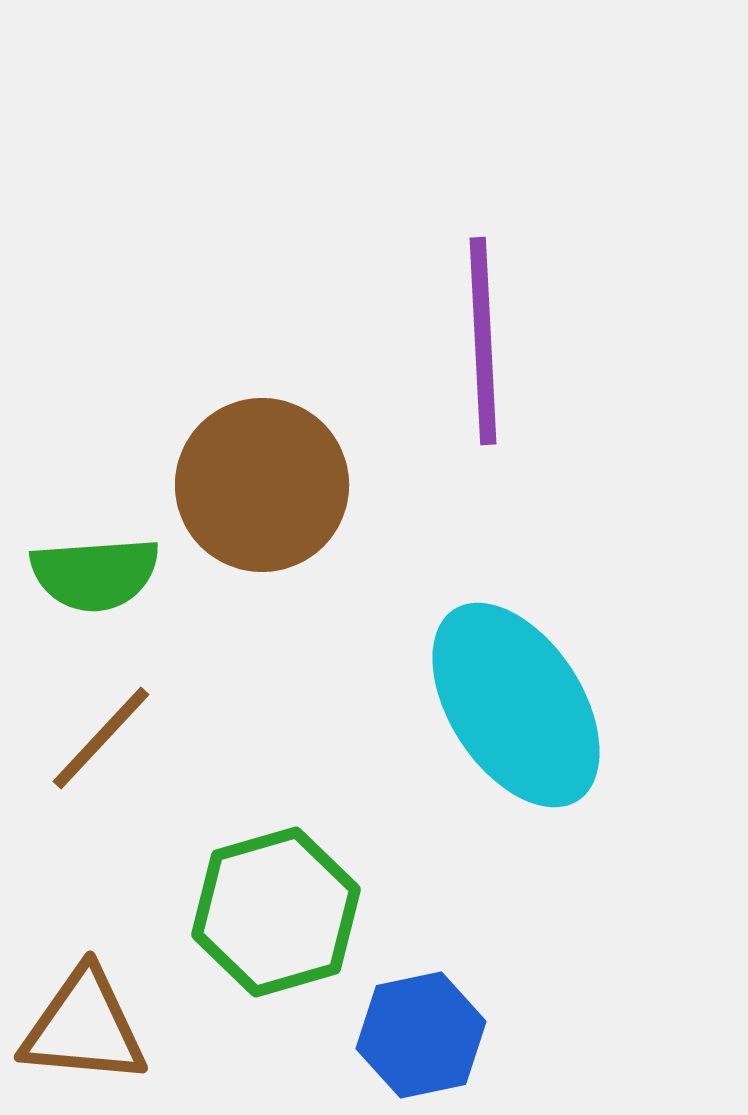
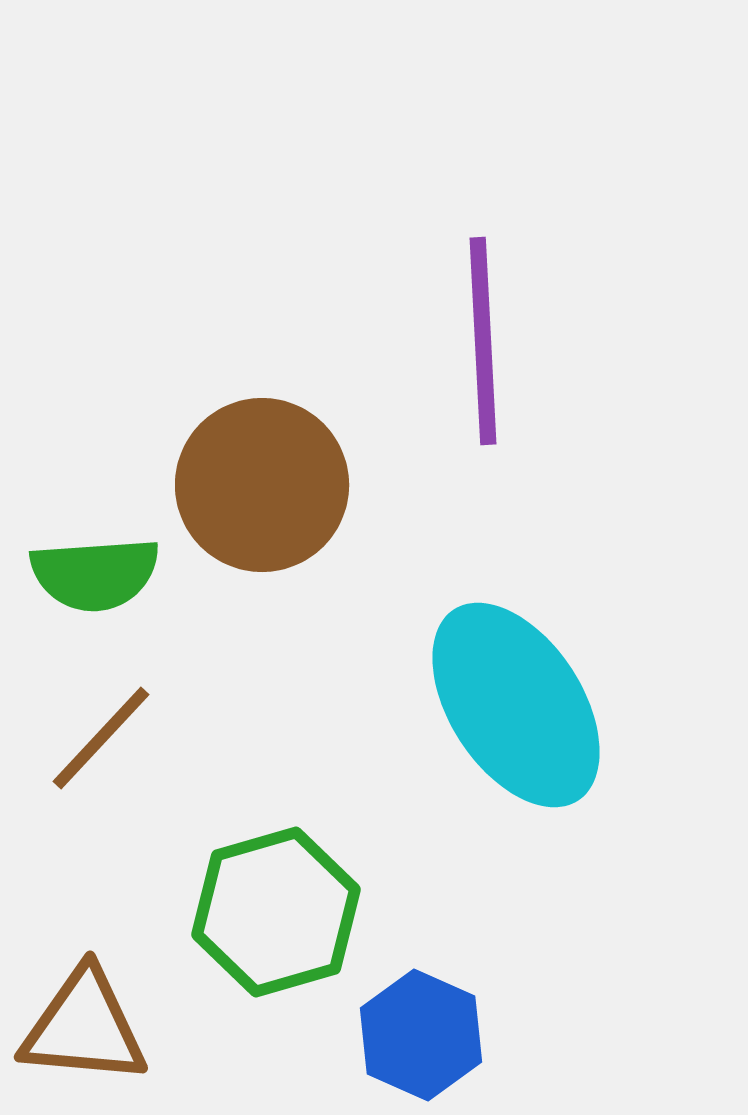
blue hexagon: rotated 24 degrees counterclockwise
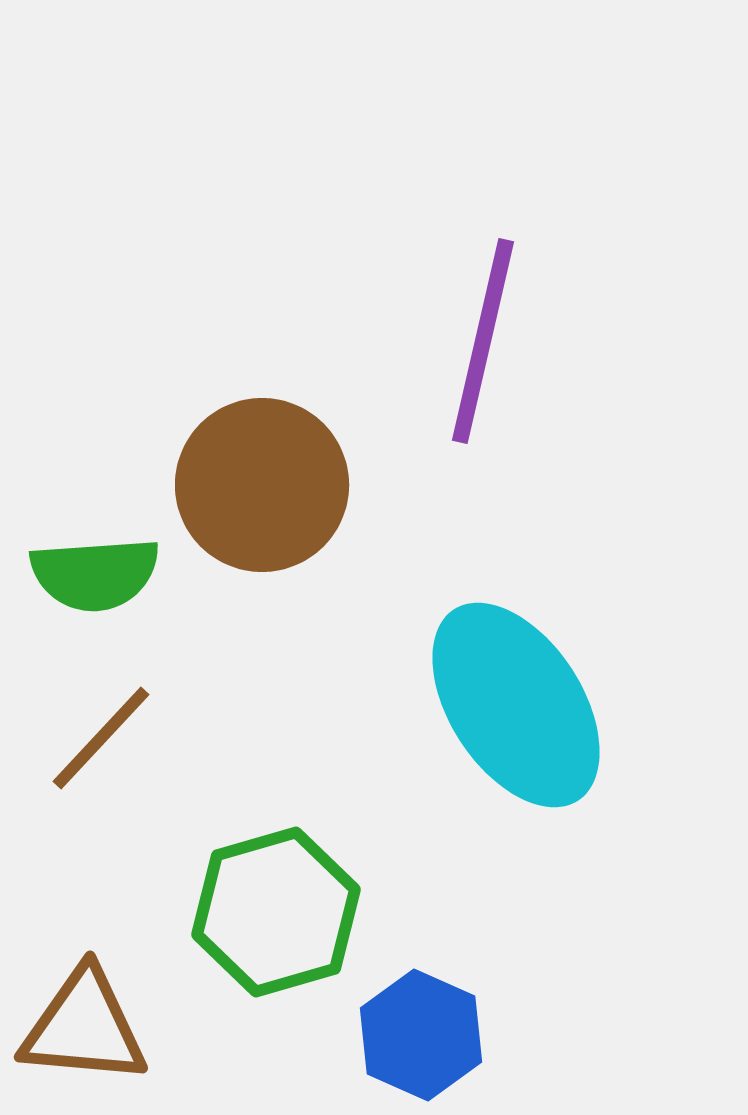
purple line: rotated 16 degrees clockwise
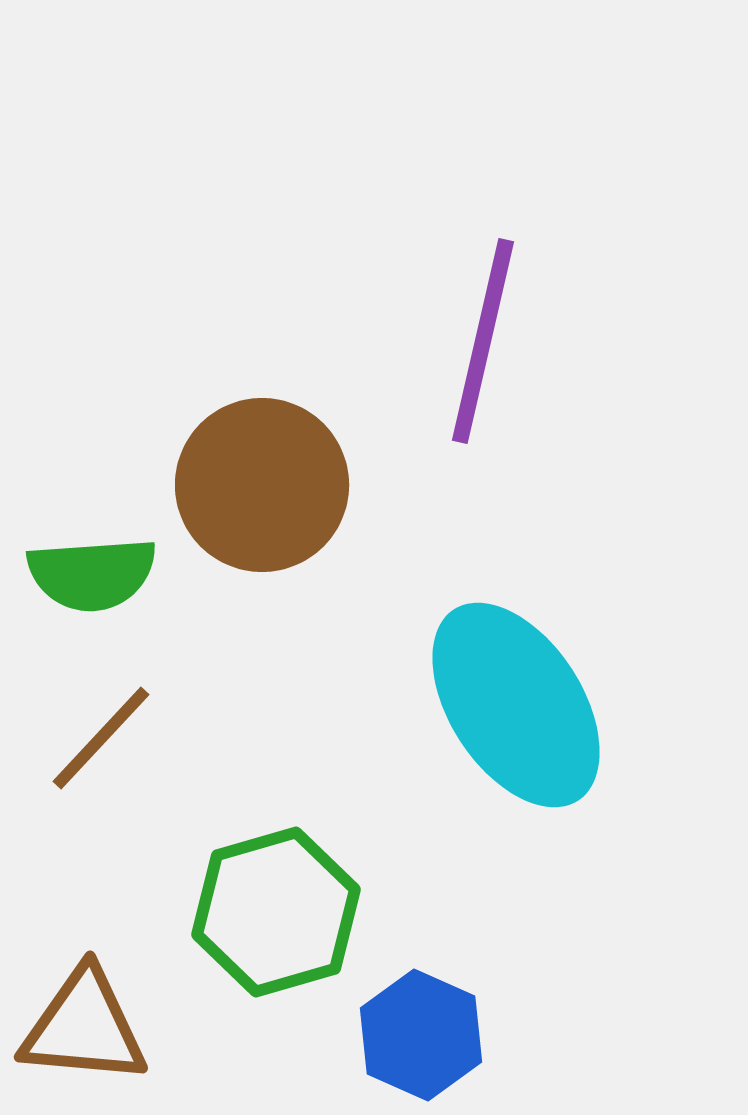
green semicircle: moved 3 px left
